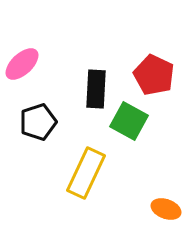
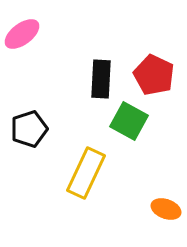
pink ellipse: moved 30 px up; rotated 6 degrees clockwise
black rectangle: moved 5 px right, 10 px up
black pentagon: moved 9 px left, 7 px down
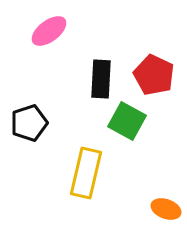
pink ellipse: moved 27 px right, 3 px up
green square: moved 2 px left
black pentagon: moved 6 px up
yellow rectangle: rotated 12 degrees counterclockwise
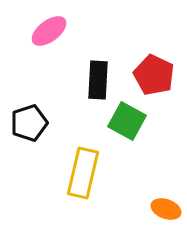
black rectangle: moved 3 px left, 1 px down
yellow rectangle: moved 3 px left
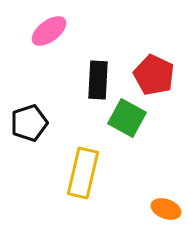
green square: moved 3 px up
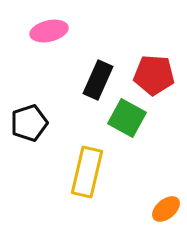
pink ellipse: rotated 24 degrees clockwise
red pentagon: rotated 21 degrees counterclockwise
black rectangle: rotated 21 degrees clockwise
yellow rectangle: moved 4 px right, 1 px up
orange ellipse: rotated 60 degrees counterclockwise
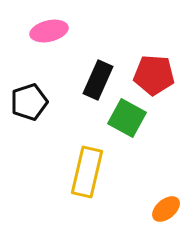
black pentagon: moved 21 px up
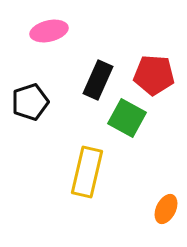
black pentagon: moved 1 px right
orange ellipse: rotated 24 degrees counterclockwise
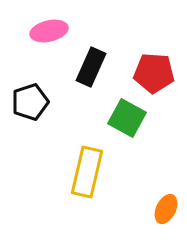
red pentagon: moved 2 px up
black rectangle: moved 7 px left, 13 px up
